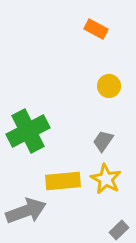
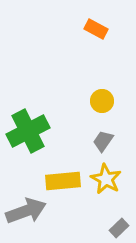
yellow circle: moved 7 px left, 15 px down
gray rectangle: moved 2 px up
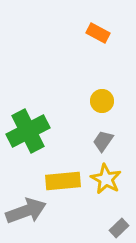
orange rectangle: moved 2 px right, 4 px down
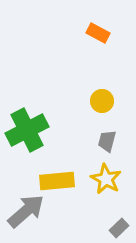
green cross: moved 1 px left, 1 px up
gray trapezoid: moved 4 px right; rotated 20 degrees counterclockwise
yellow rectangle: moved 6 px left
gray arrow: rotated 21 degrees counterclockwise
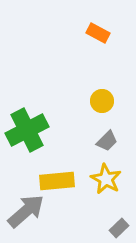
gray trapezoid: rotated 150 degrees counterclockwise
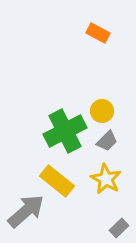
yellow circle: moved 10 px down
green cross: moved 38 px right, 1 px down
yellow rectangle: rotated 44 degrees clockwise
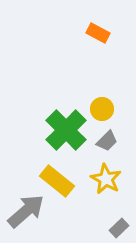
yellow circle: moved 2 px up
green cross: moved 1 px right, 1 px up; rotated 18 degrees counterclockwise
